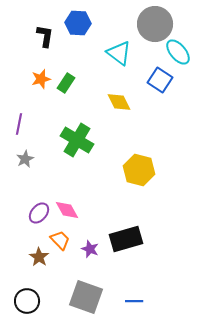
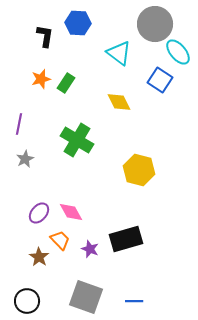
pink diamond: moved 4 px right, 2 px down
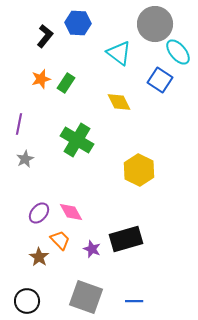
black L-shape: rotated 30 degrees clockwise
yellow hexagon: rotated 12 degrees clockwise
purple star: moved 2 px right
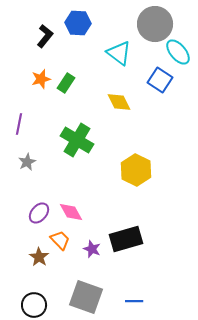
gray star: moved 2 px right, 3 px down
yellow hexagon: moved 3 px left
black circle: moved 7 px right, 4 px down
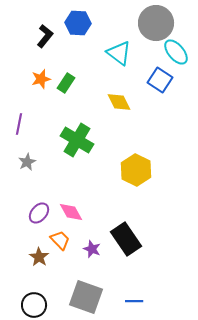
gray circle: moved 1 px right, 1 px up
cyan ellipse: moved 2 px left
black rectangle: rotated 72 degrees clockwise
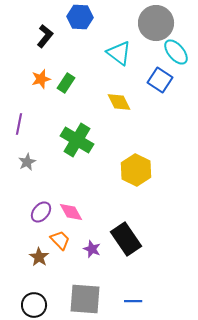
blue hexagon: moved 2 px right, 6 px up
purple ellipse: moved 2 px right, 1 px up
gray square: moved 1 px left, 2 px down; rotated 16 degrees counterclockwise
blue line: moved 1 px left
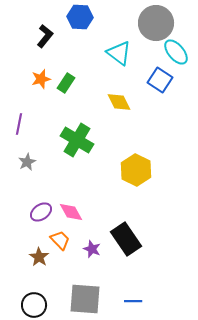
purple ellipse: rotated 15 degrees clockwise
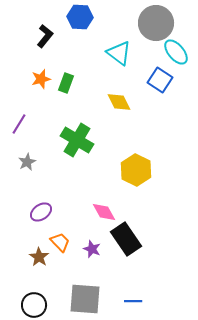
green rectangle: rotated 12 degrees counterclockwise
purple line: rotated 20 degrees clockwise
pink diamond: moved 33 px right
orange trapezoid: moved 2 px down
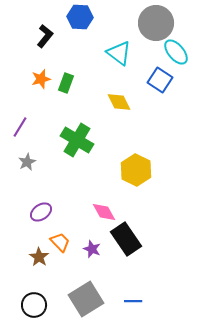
purple line: moved 1 px right, 3 px down
gray square: moved 1 px right; rotated 36 degrees counterclockwise
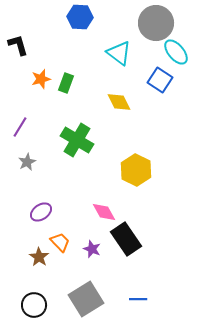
black L-shape: moved 27 px left, 9 px down; rotated 55 degrees counterclockwise
blue line: moved 5 px right, 2 px up
